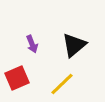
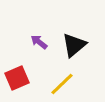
purple arrow: moved 7 px right, 2 px up; rotated 150 degrees clockwise
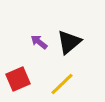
black triangle: moved 5 px left, 3 px up
red square: moved 1 px right, 1 px down
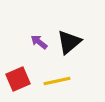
yellow line: moved 5 px left, 3 px up; rotated 32 degrees clockwise
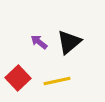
red square: moved 1 px up; rotated 20 degrees counterclockwise
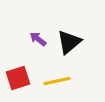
purple arrow: moved 1 px left, 3 px up
red square: rotated 25 degrees clockwise
